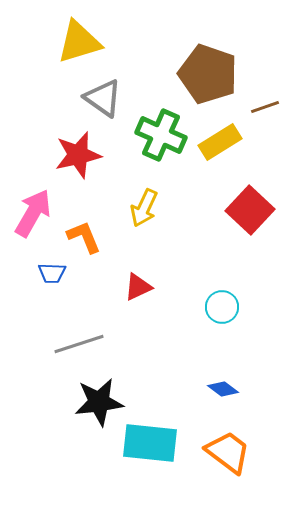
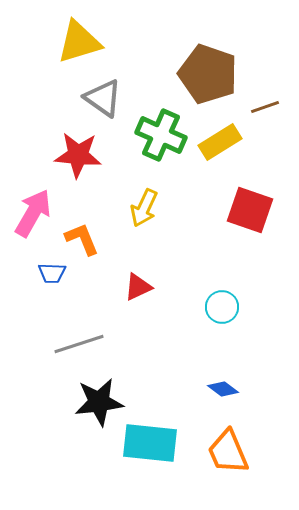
red star: rotated 18 degrees clockwise
red square: rotated 24 degrees counterclockwise
orange L-shape: moved 2 px left, 2 px down
orange trapezoid: rotated 150 degrees counterclockwise
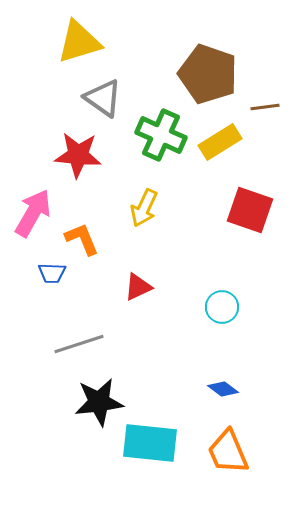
brown line: rotated 12 degrees clockwise
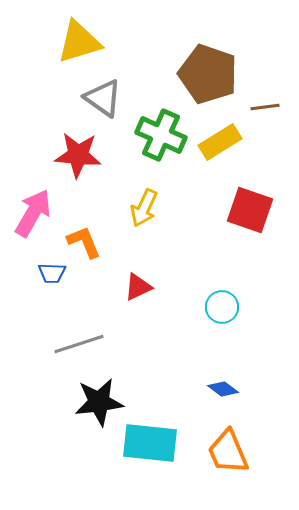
orange L-shape: moved 2 px right, 3 px down
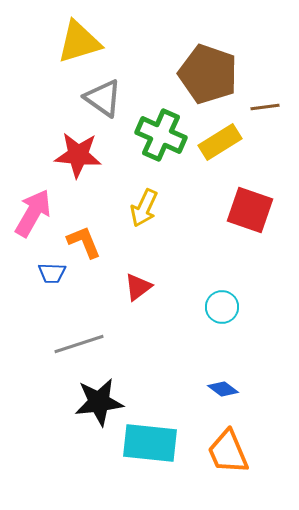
red triangle: rotated 12 degrees counterclockwise
